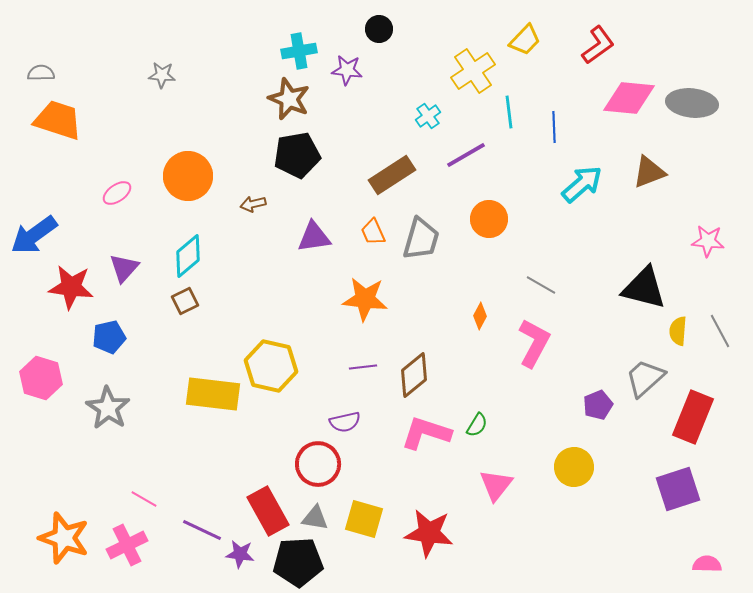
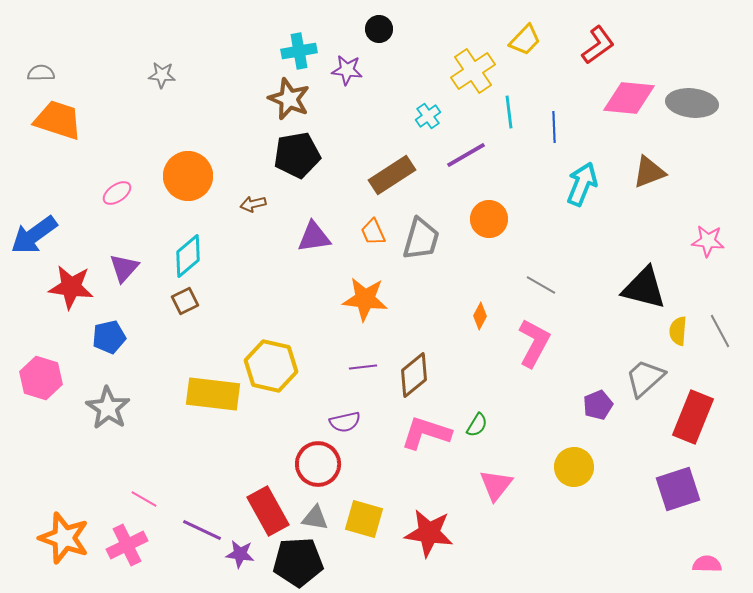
cyan arrow at (582, 184): rotated 27 degrees counterclockwise
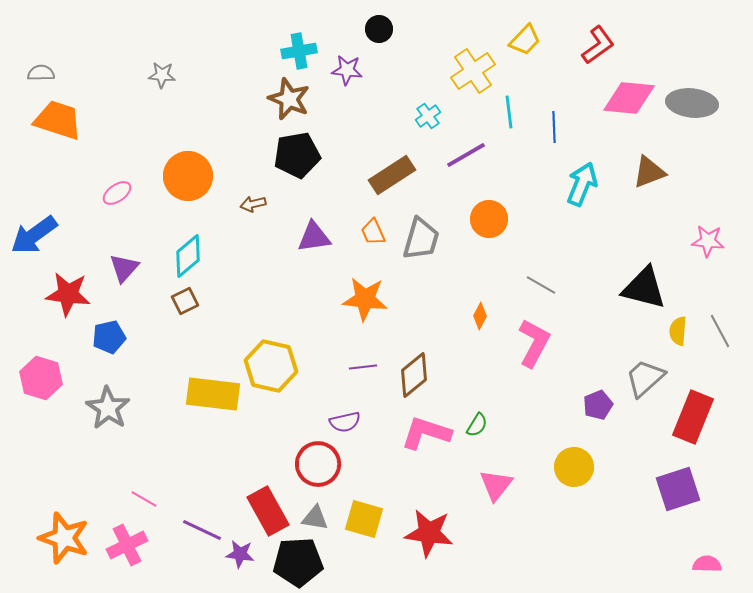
red star at (71, 287): moved 3 px left, 7 px down
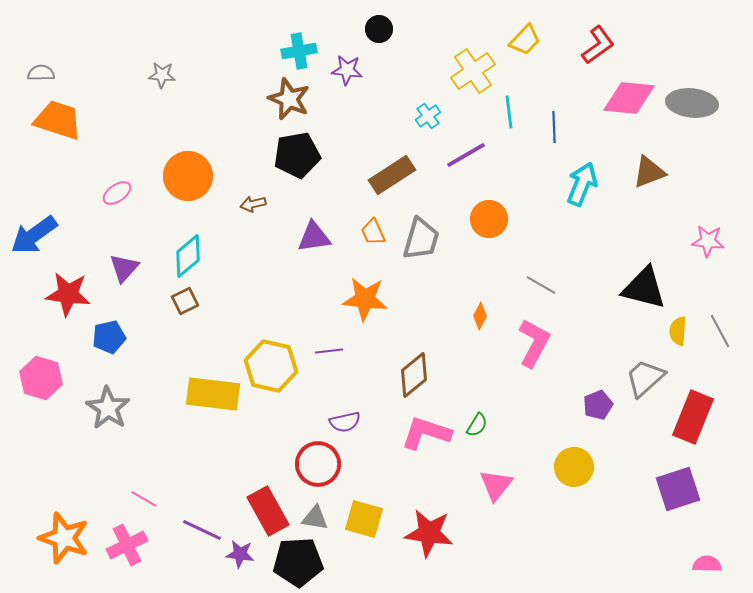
purple line at (363, 367): moved 34 px left, 16 px up
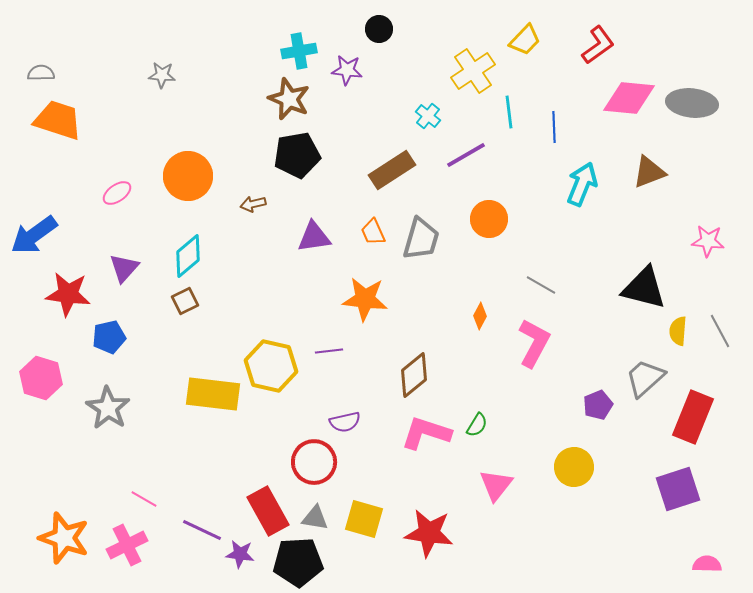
cyan cross at (428, 116): rotated 15 degrees counterclockwise
brown rectangle at (392, 175): moved 5 px up
red circle at (318, 464): moved 4 px left, 2 px up
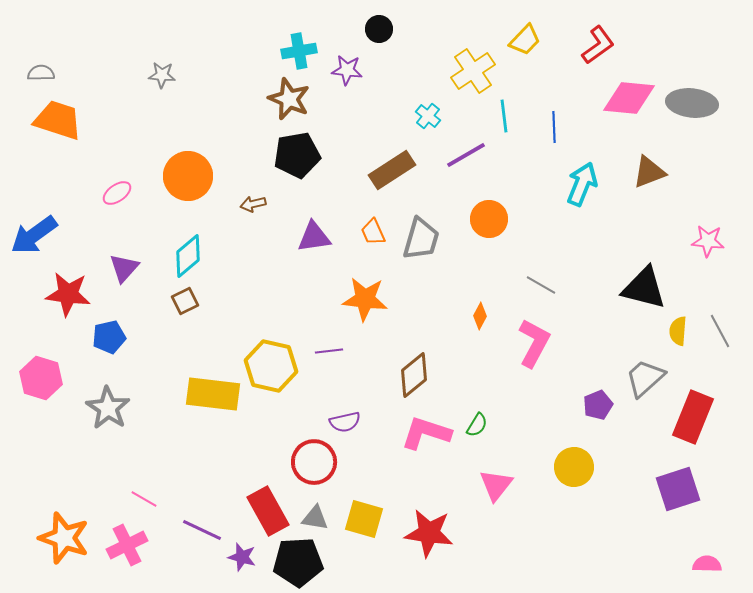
cyan line at (509, 112): moved 5 px left, 4 px down
purple star at (240, 554): moved 2 px right, 3 px down; rotated 8 degrees clockwise
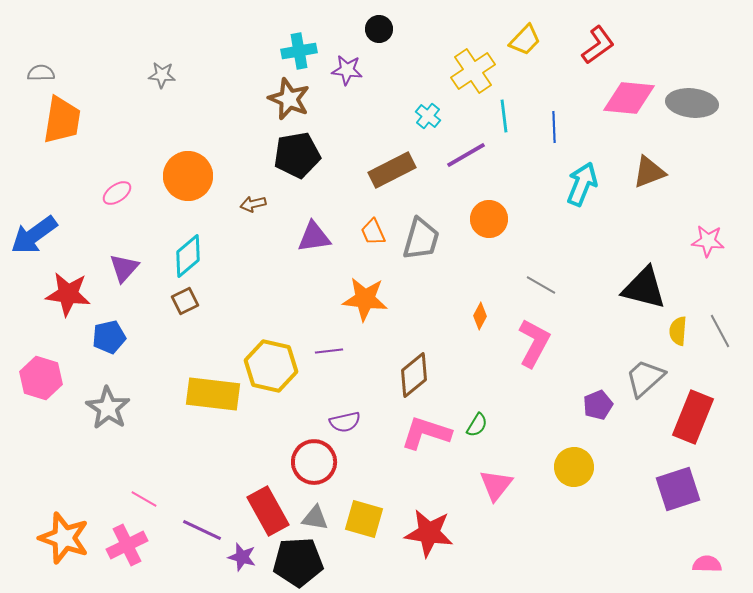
orange trapezoid at (58, 120): moved 4 px right; rotated 81 degrees clockwise
brown rectangle at (392, 170): rotated 6 degrees clockwise
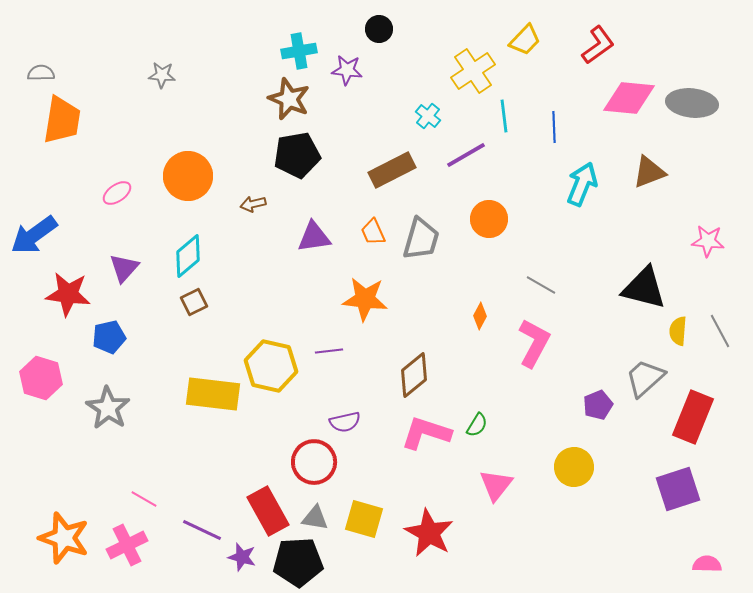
brown square at (185, 301): moved 9 px right, 1 px down
red star at (429, 533): rotated 21 degrees clockwise
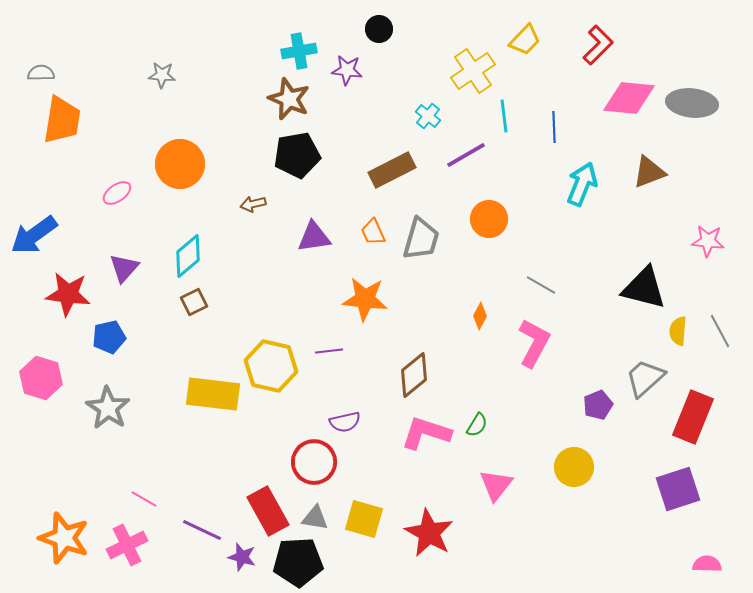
red L-shape at (598, 45): rotated 9 degrees counterclockwise
orange circle at (188, 176): moved 8 px left, 12 px up
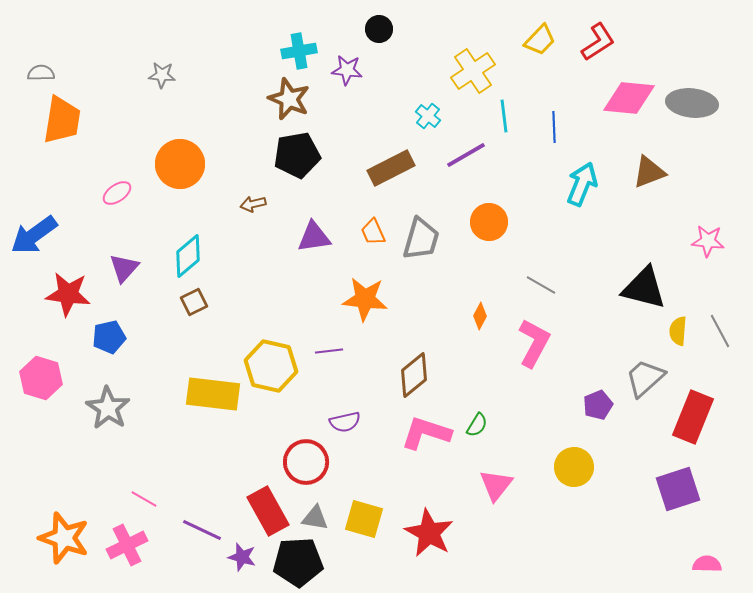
yellow trapezoid at (525, 40): moved 15 px right
red L-shape at (598, 45): moved 3 px up; rotated 12 degrees clockwise
brown rectangle at (392, 170): moved 1 px left, 2 px up
orange circle at (489, 219): moved 3 px down
red circle at (314, 462): moved 8 px left
